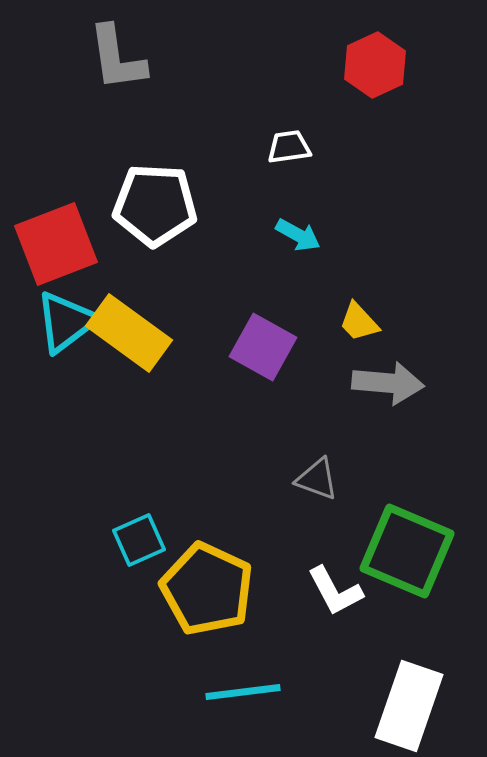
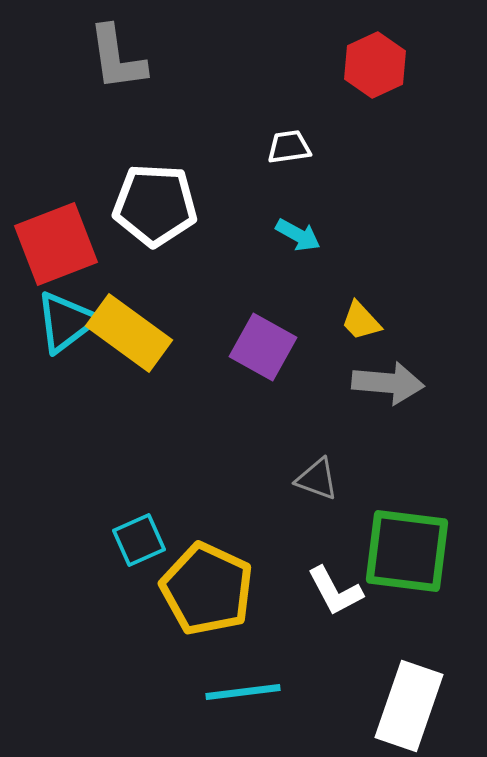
yellow trapezoid: moved 2 px right, 1 px up
green square: rotated 16 degrees counterclockwise
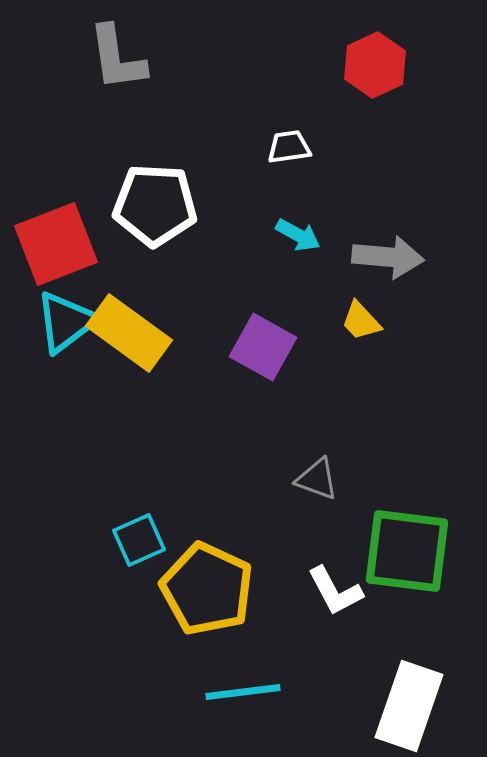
gray arrow: moved 126 px up
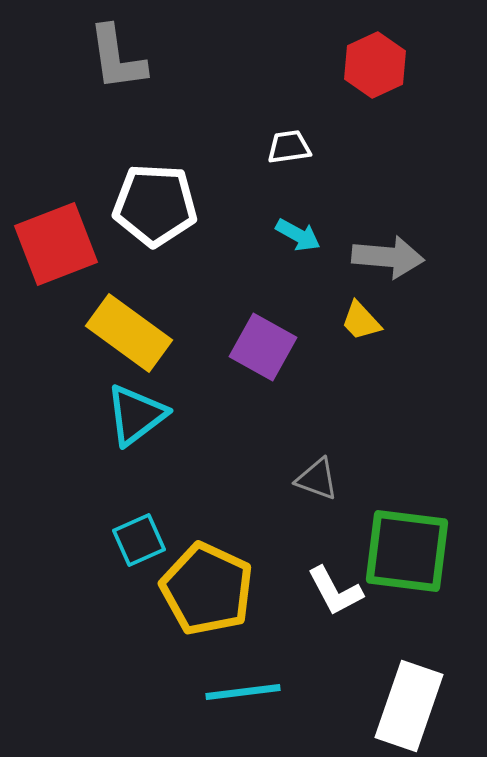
cyan triangle: moved 70 px right, 93 px down
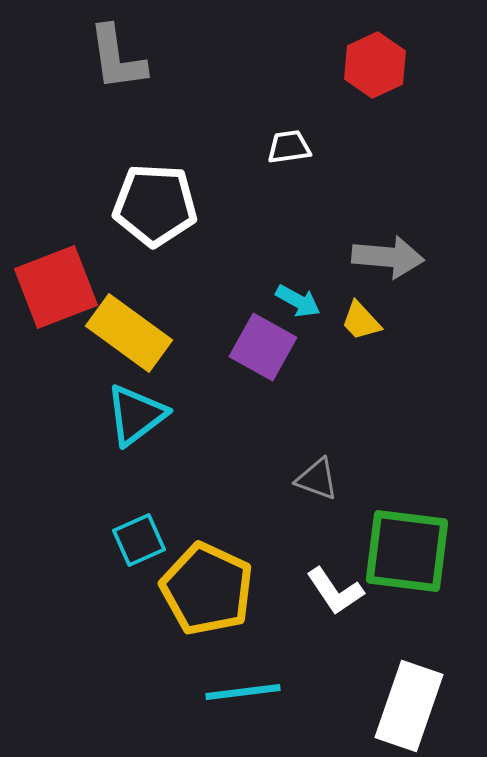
cyan arrow: moved 66 px down
red square: moved 43 px down
white L-shape: rotated 6 degrees counterclockwise
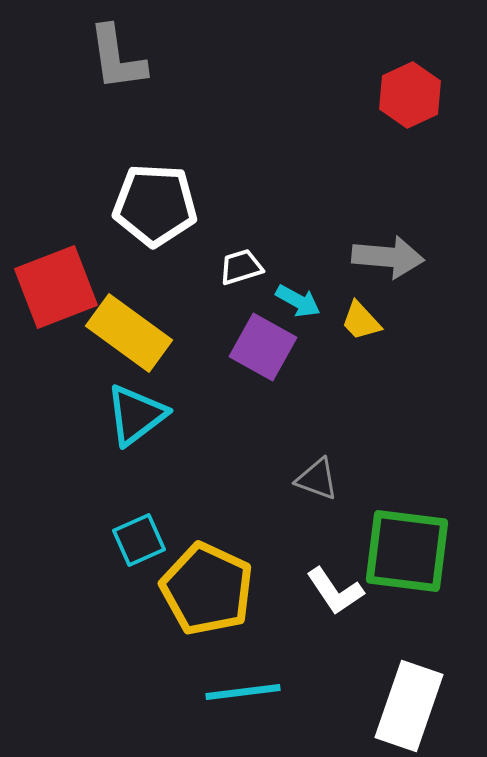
red hexagon: moved 35 px right, 30 px down
white trapezoid: moved 48 px left, 120 px down; rotated 9 degrees counterclockwise
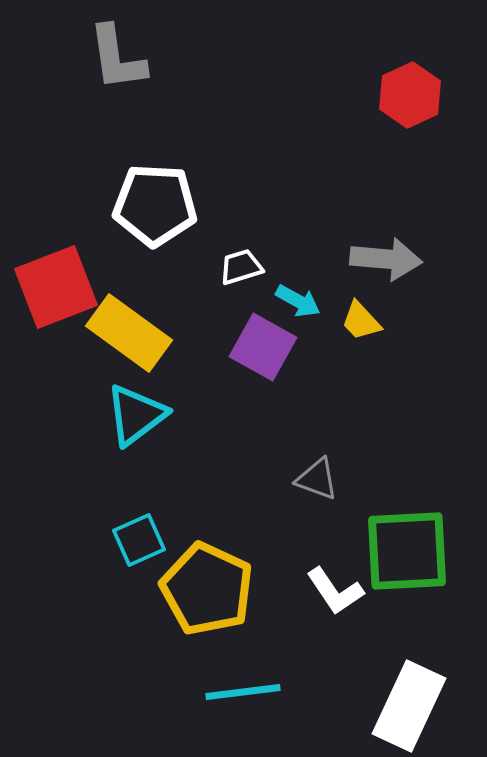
gray arrow: moved 2 px left, 2 px down
green square: rotated 10 degrees counterclockwise
white rectangle: rotated 6 degrees clockwise
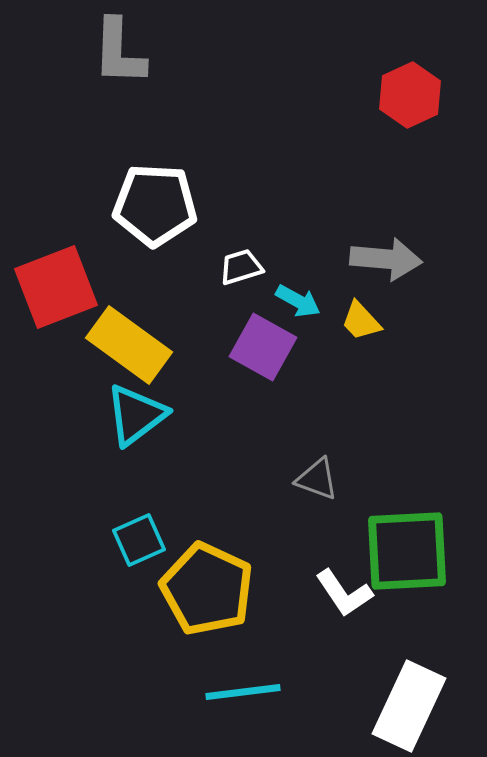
gray L-shape: moved 2 px right, 6 px up; rotated 10 degrees clockwise
yellow rectangle: moved 12 px down
white L-shape: moved 9 px right, 2 px down
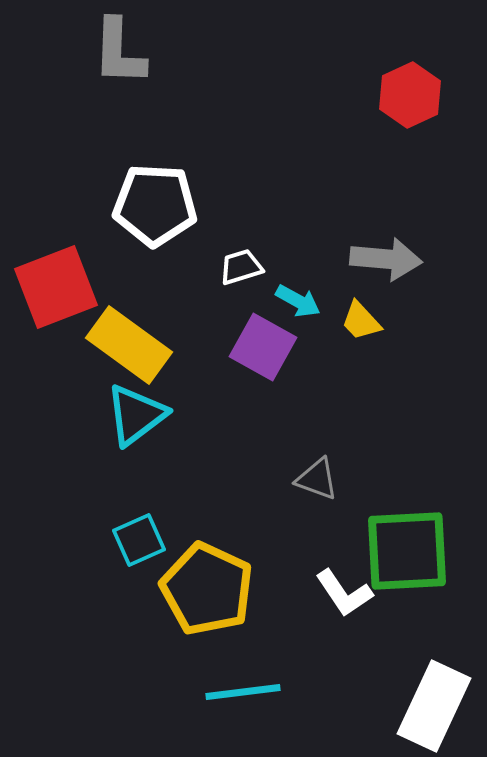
white rectangle: moved 25 px right
